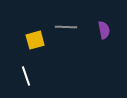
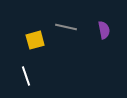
gray line: rotated 10 degrees clockwise
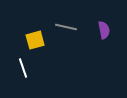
white line: moved 3 px left, 8 px up
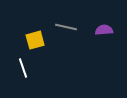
purple semicircle: rotated 84 degrees counterclockwise
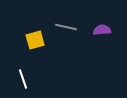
purple semicircle: moved 2 px left
white line: moved 11 px down
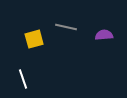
purple semicircle: moved 2 px right, 5 px down
yellow square: moved 1 px left, 1 px up
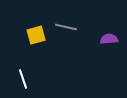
purple semicircle: moved 5 px right, 4 px down
yellow square: moved 2 px right, 4 px up
